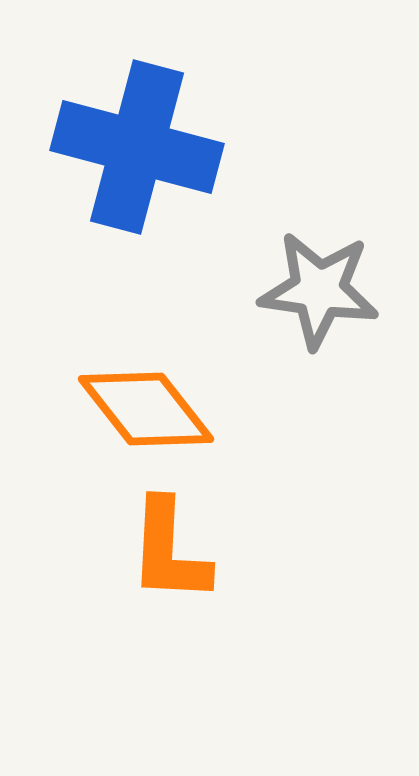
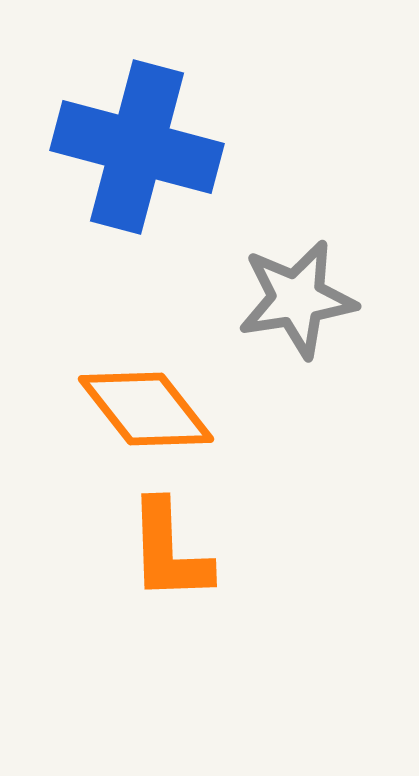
gray star: moved 22 px left, 9 px down; rotated 17 degrees counterclockwise
orange L-shape: rotated 5 degrees counterclockwise
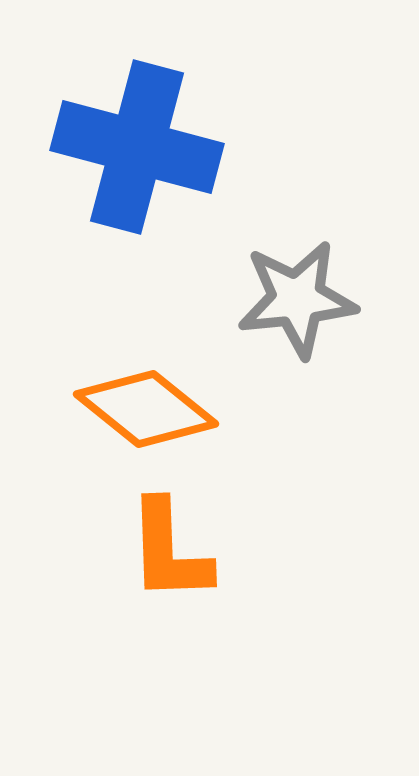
gray star: rotated 3 degrees clockwise
orange diamond: rotated 13 degrees counterclockwise
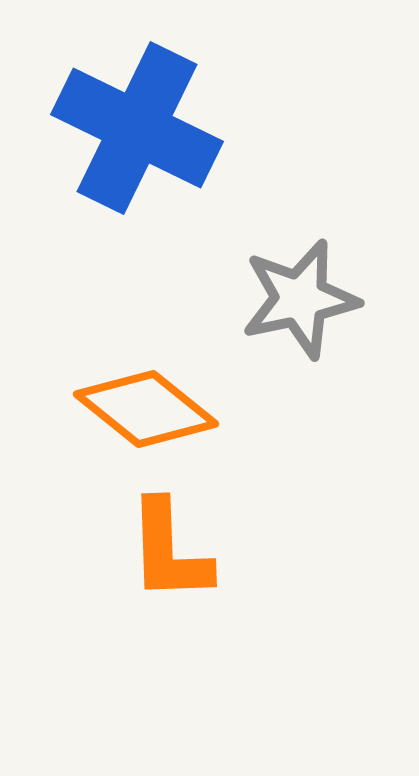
blue cross: moved 19 px up; rotated 11 degrees clockwise
gray star: moved 3 px right; rotated 6 degrees counterclockwise
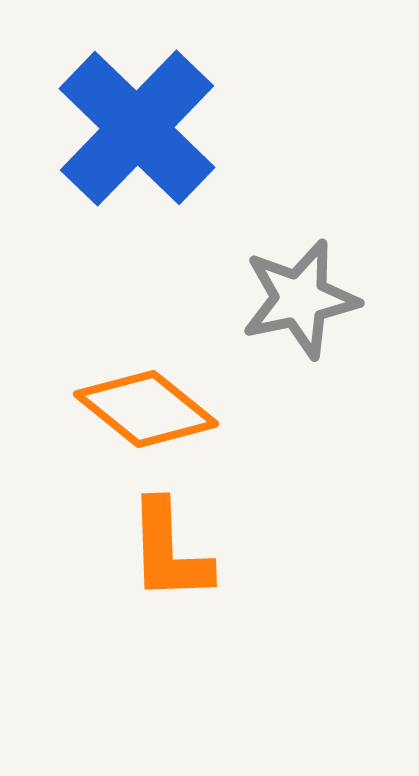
blue cross: rotated 18 degrees clockwise
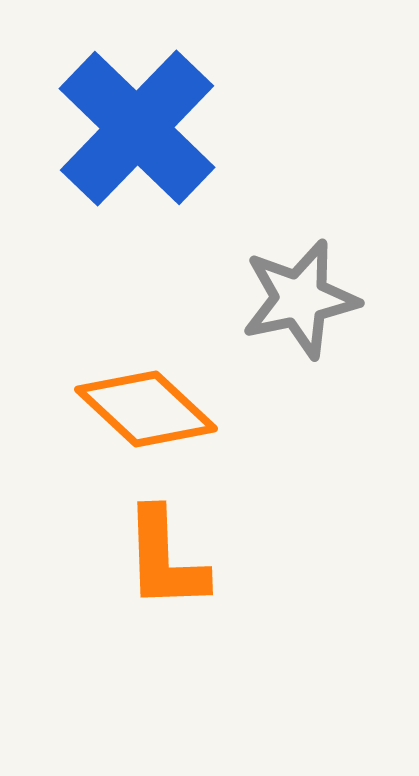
orange diamond: rotated 4 degrees clockwise
orange L-shape: moved 4 px left, 8 px down
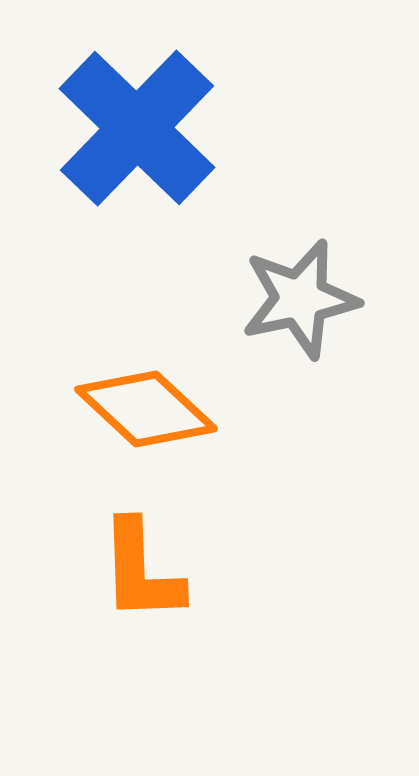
orange L-shape: moved 24 px left, 12 px down
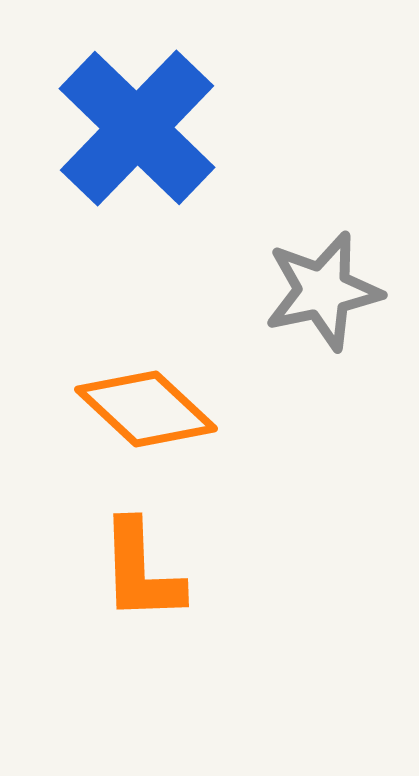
gray star: moved 23 px right, 8 px up
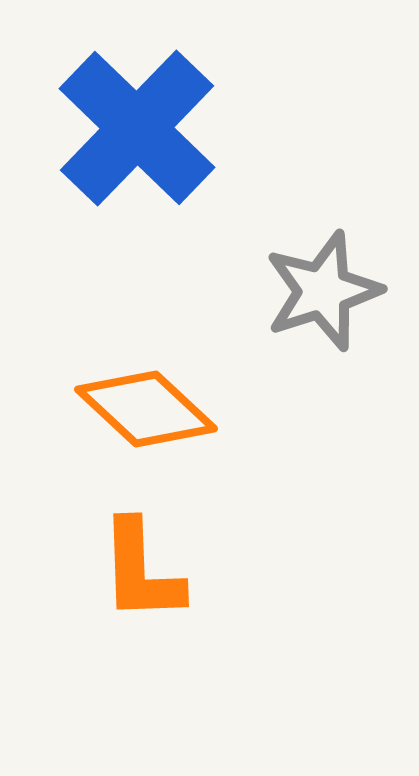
gray star: rotated 6 degrees counterclockwise
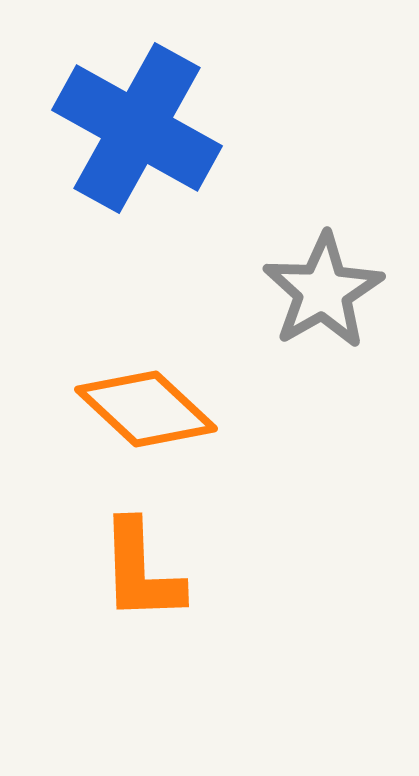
blue cross: rotated 15 degrees counterclockwise
gray star: rotated 12 degrees counterclockwise
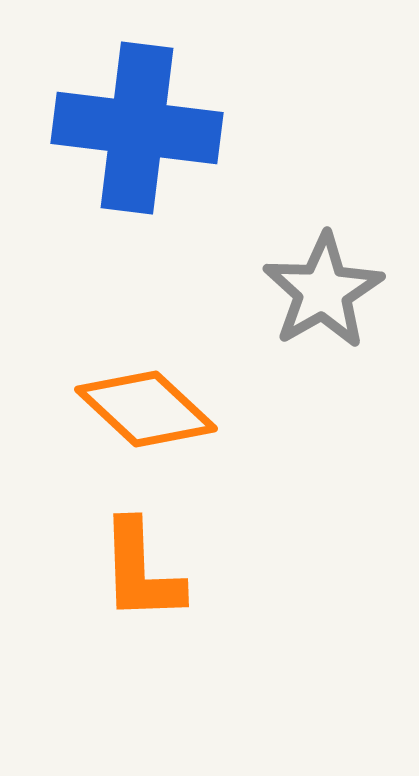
blue cross: rotated 22 degrees counterclockwise
